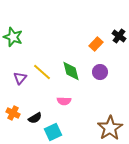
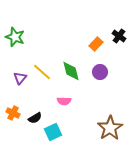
green star: moved 2 px right
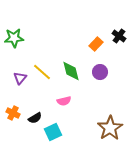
green star: moved 1 px left, 1 px down; rotated 24 degrees counterclockwise
pink semicircle: rotated 16 degrees counterclockwise
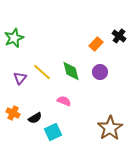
green star: rotated 18 degrees counterclockwise
pink semicircle: rotated 144 degrees counterclockwise
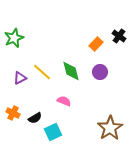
purple triangle: rotated 24 degrees clockwise
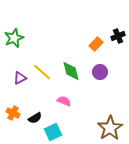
black cross: moved 1 px left; rotated 32 degrees clockwise
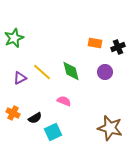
black cross: moved 11 px down
orange rectangle: moved 1 px left, 1 px up; rotated 56 degrees clockwise
purple circle: moved 5 px right
brown star: rotated 25 degrees counterclockwise
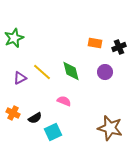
black cross: moved 1 px right
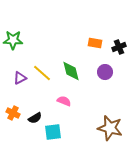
green star: moved 1 px left, 2 px down; rotated 24 degrees clockwise
yellow line: moved 1 px down
cyan square: rotated 18 degrees clockwise
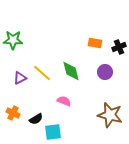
black semicircle: moved 1 px right, 1 px down
brown star: moved 13 px up
